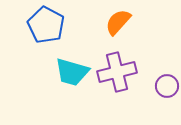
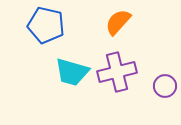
blue pentagon: rotated 15 degrees counterclockwise
purple circle: moved 2 px left
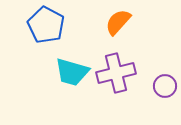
blue pentagon: rotated 15 degrees clockwise
purple cross: moved 1 px left, 1 px down
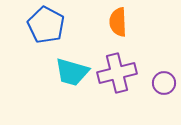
orange semicircle: rotated 44 degrees counterclockwise
purple cross: moved 1 px right
purple circle: moved 1 px left, 3 px up
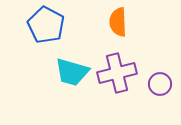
purple circle: moved 4 px left, 1 px down
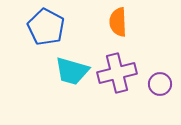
blue pentagon: moved 2 px down
cyan trapezoid: moved 1 px up
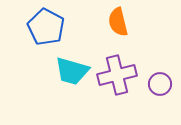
orange semicircle: rotated 12 degrees counterclockwise
purple cross: moved 2 px down
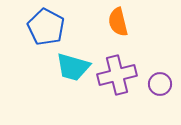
cyan trapezoid: moved 1 px right, 4 px up
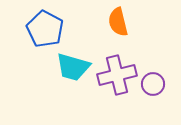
blue pentagon: moved 1 px left, 2 px down
purple circle: moved 7 px left
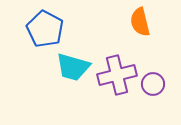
orange semicircle: moved 22 px right
